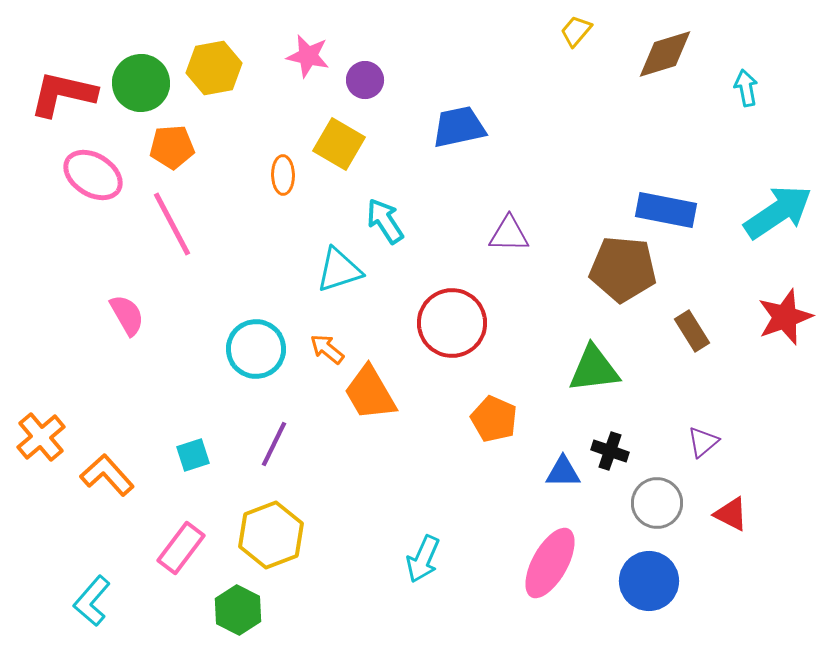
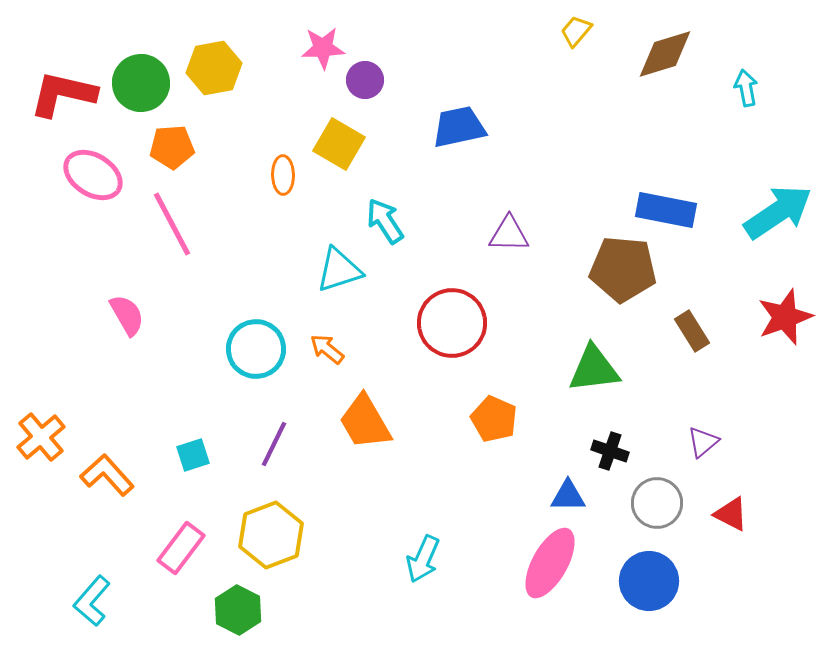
pink star at (308, 56): moved 15 px right, 8 px up; rotated 15 degrees counterclockwise
orange trapezoid at (370, 393): moved 5 px left, 29 px down
blue triangle at (563, 472): moved 5 px right, 24 px down
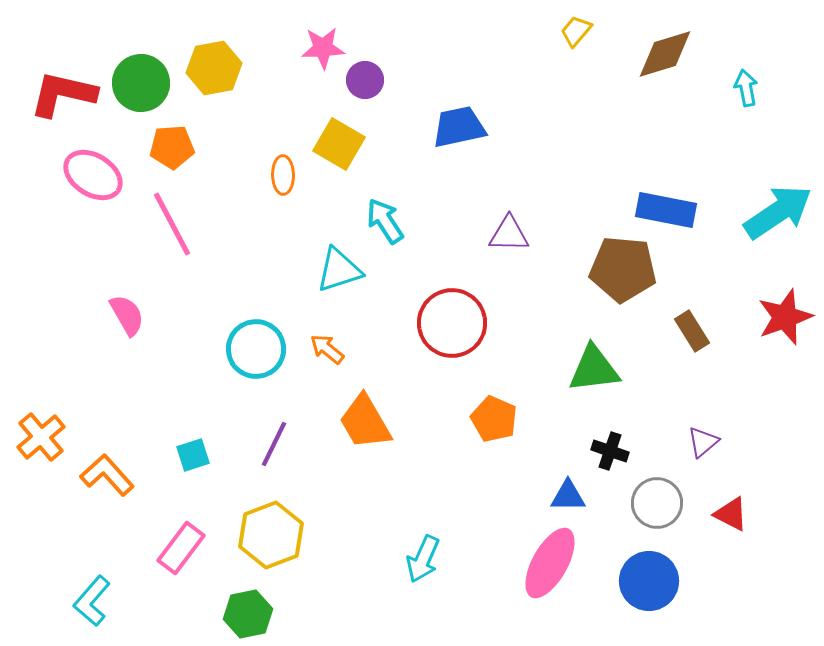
green hexagon at (238, 610): moved 10 px right, 4 px down; rotated 21 degrees clockwise
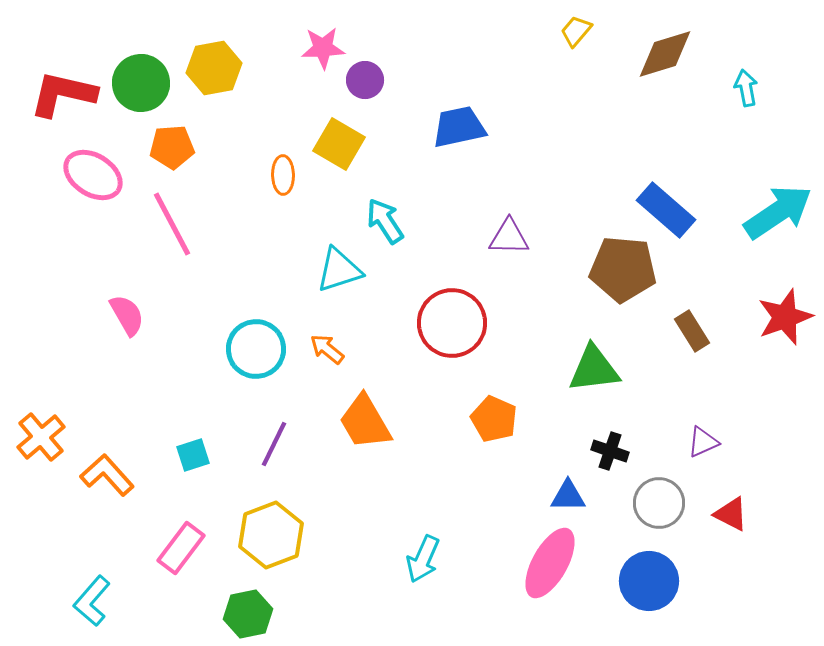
blue rectangle at (666, 210): rotated 30 degrees clockwise
purple triangle at (509, 234): moved 3 px down
purple triangle at (703, 442): rotated 16 degrees clockwise
gray circle at (657, 503): moved 2 px right
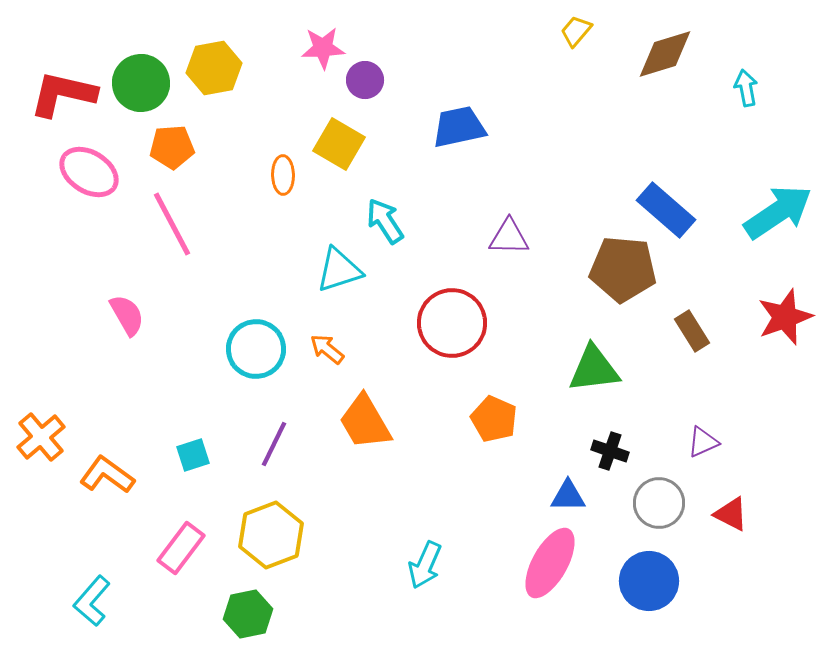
pink ellipse at (93, 175): moved 4 px left, 3 px up
orange L-shape at (107, 475): rotated 12 degrees counterclockwise
cyan arrow at (423, 559): moved 2 px right, 6 px down
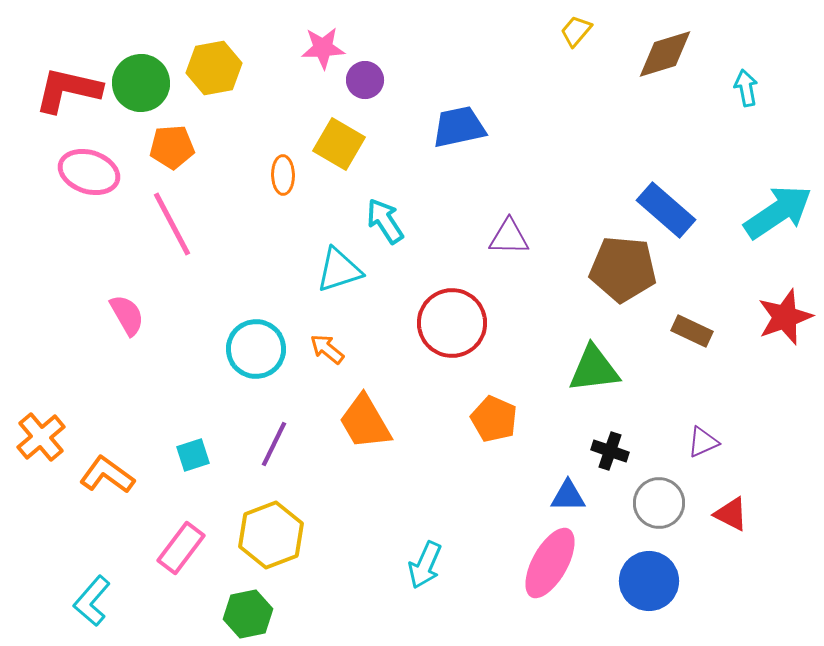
red L-shape at (63, 94): moved 5 px right, 4 px up
pink ellipse at (89, 172): rotated 14 degrees counterclockwise
brown rectangle at (692, 331): rotated 33 degrees counterclockwise
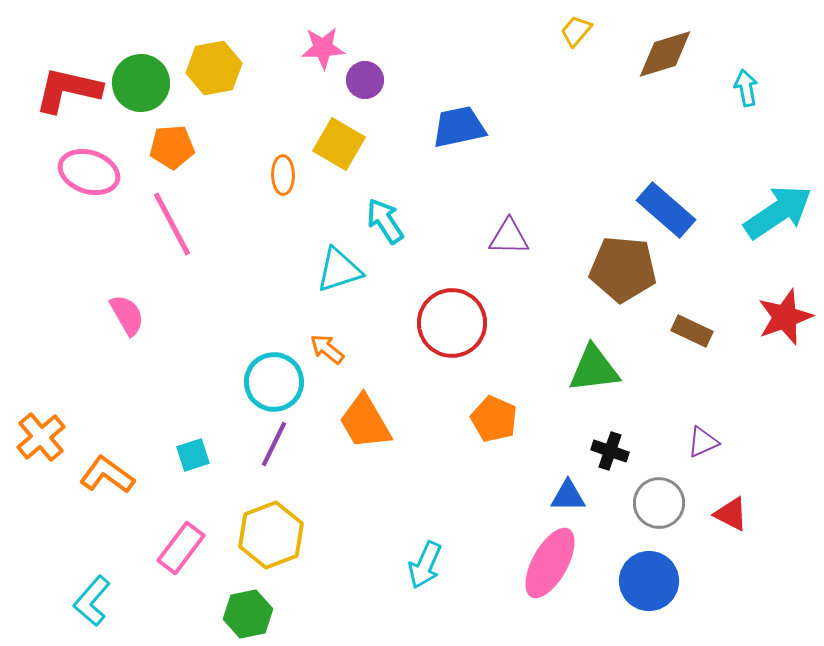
cyan circle at (256, 349): moved 18 px right, 33 px down
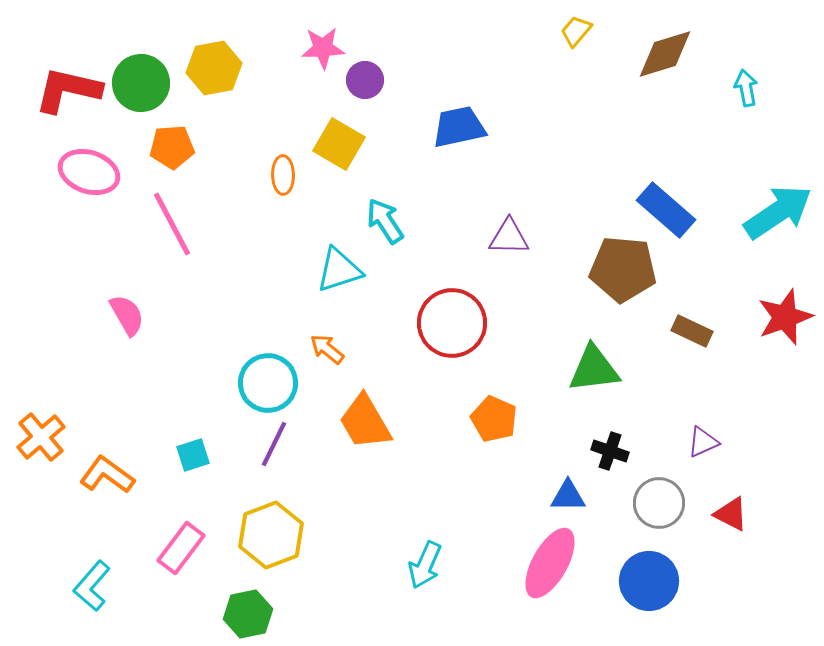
cyan circle at (274, 382): moved 6 px left, 1 px down
cyan L-shape at (92, 601): moved 15 px up
